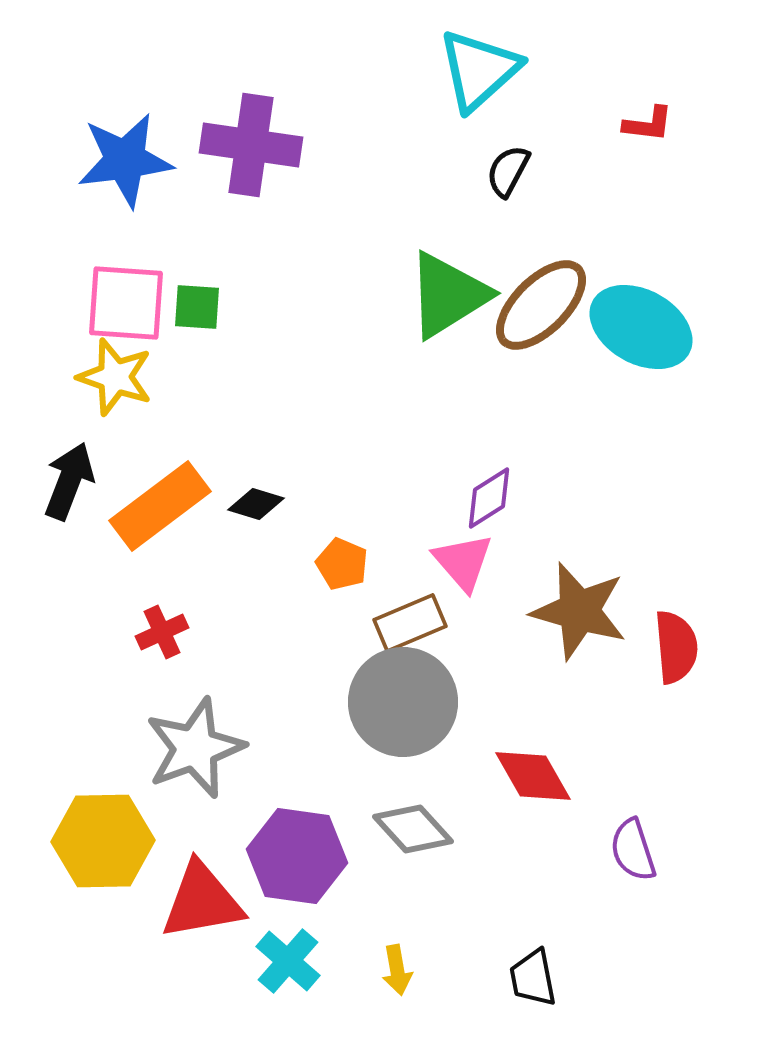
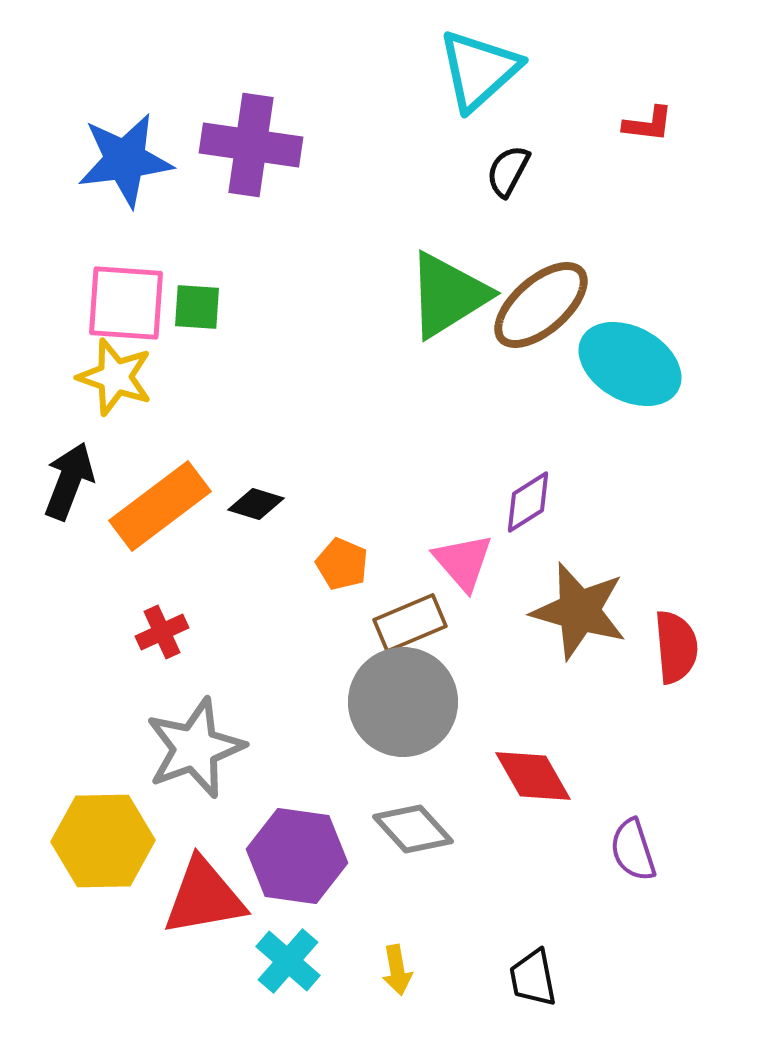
brown ellipse: rotated 4 degrees clockwise
cyan ellipse: moved 11 px left, 37 px down
purple diamond: moved 39 px right, 4 px down
red triangle: moved 2 px right, 4 px up
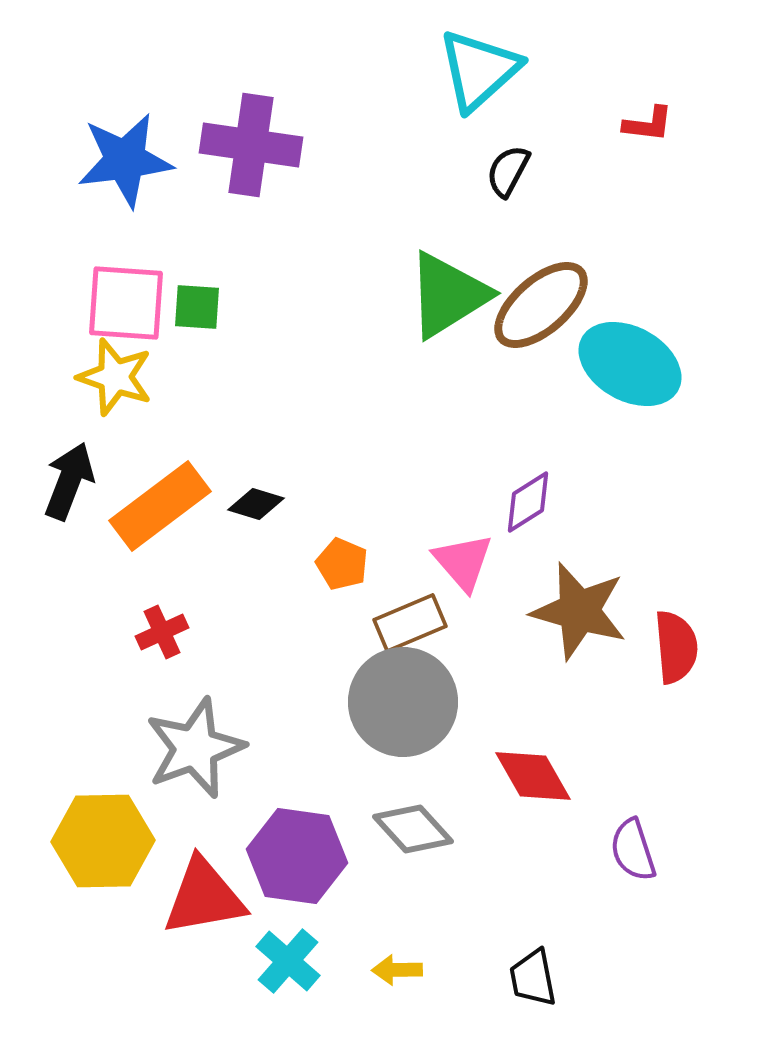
yellow arrow: rotated 99 degrees clockwise
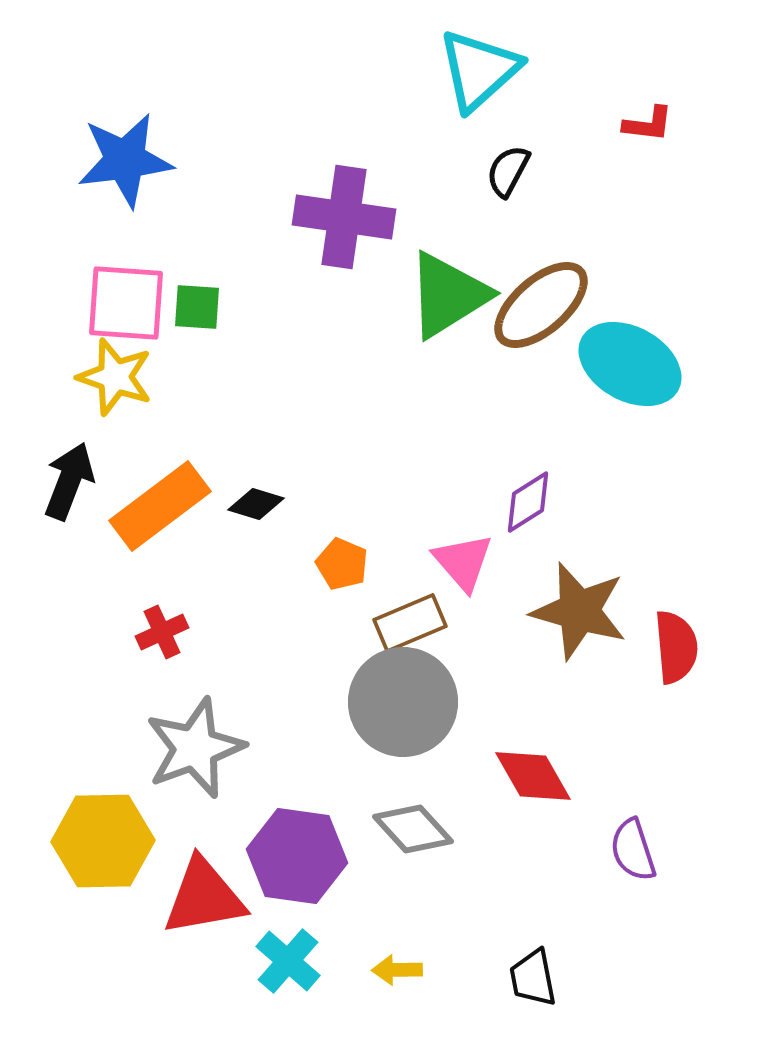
purple cross: moved 93 px right, 72 px down
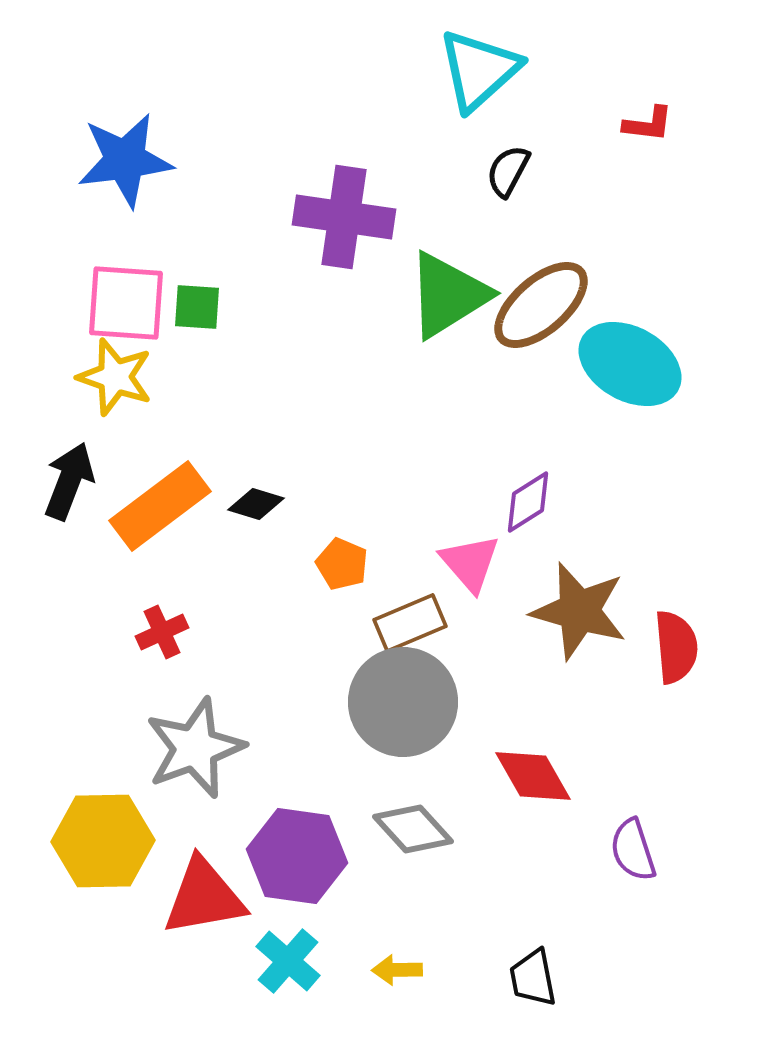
pink triangle: moved 7 px right, 1 px down
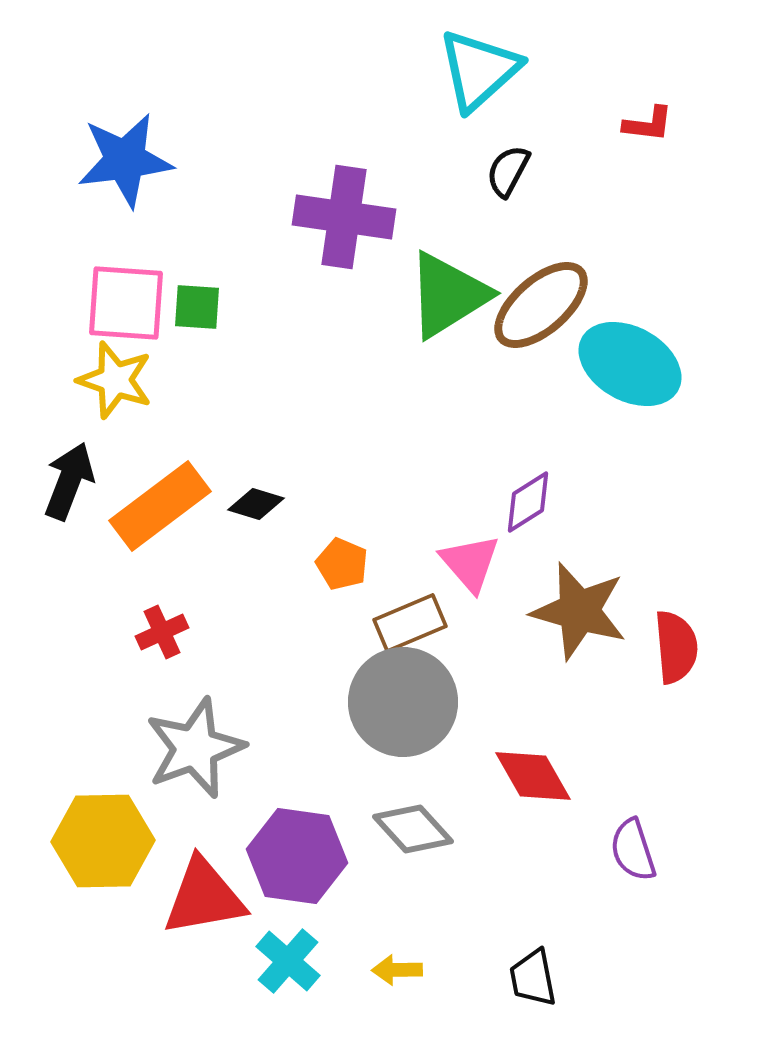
yellow star: moved 3 px down
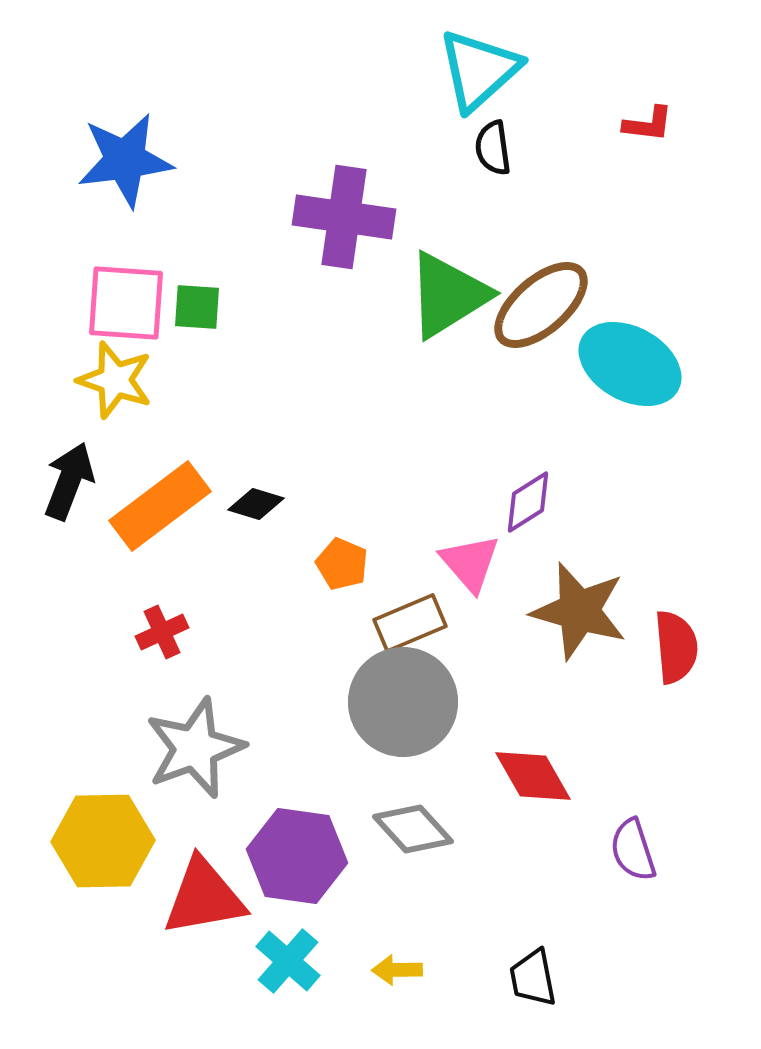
black semicircle: moved 15 px left, 23 px up; rotated 36 degrees counterclockwise
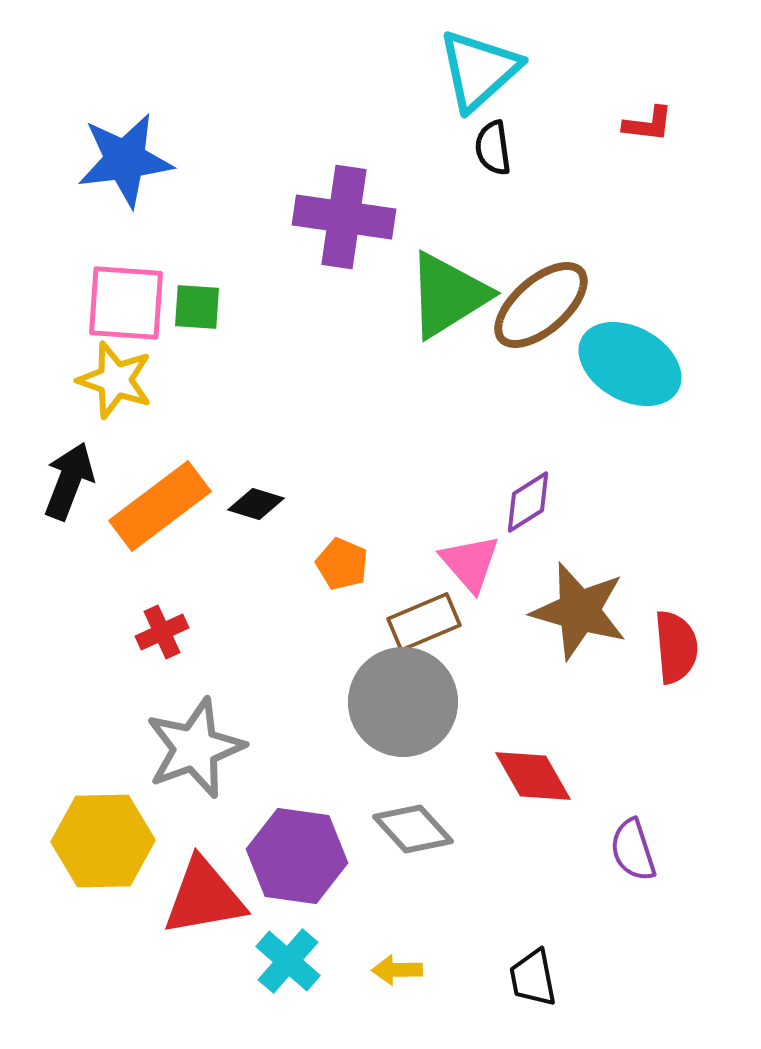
brown rectangle: moved 14 px right, 1 px up
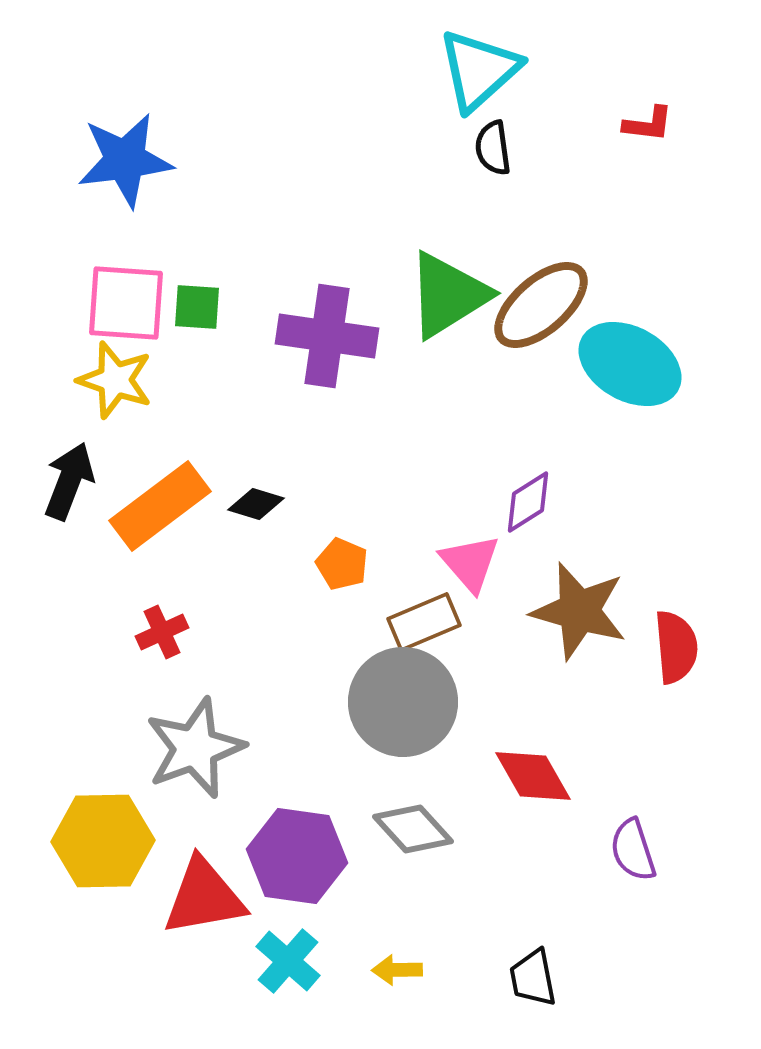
purple cross: moved 17 px left, 119 px down
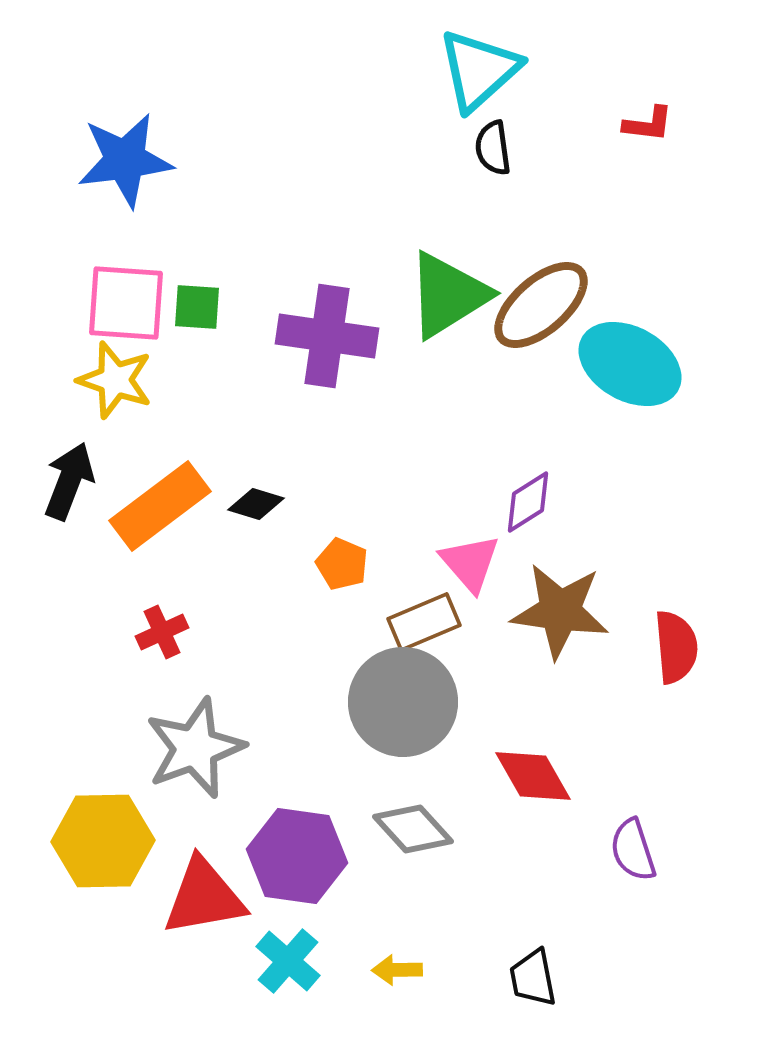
brown star: moved 19 px left; rotated 8 degrees counterclockwise
